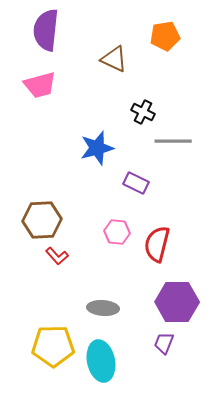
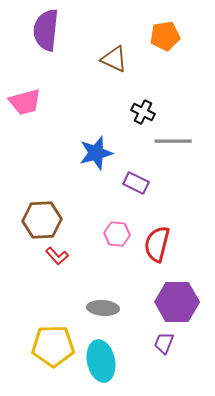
pink trapezoid: moved 15 px left, 17 px down
blue star: moved 1 px left, 5 px down
pink hexagon: moved 2 px down
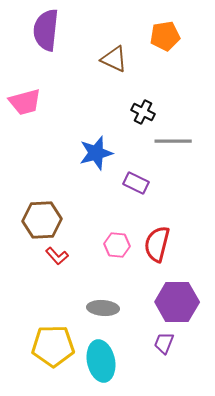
pink hexagon: moved 11 px down
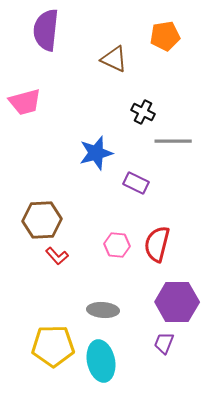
gray ellipse: moved 2 px down
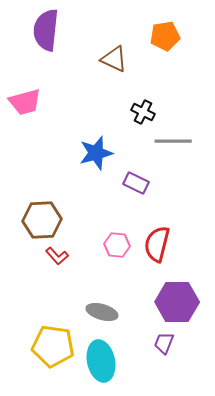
gray ellipse: moved 1 px left, 2 px down; rotated 12 degrees clockwise
yellow pentagon: rotated 9 degrees clockwise
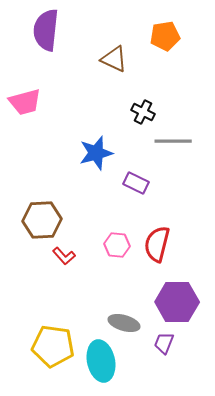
red L-shape: moved 7 px right
gray ellipse: moved 22 px right, 11 px down
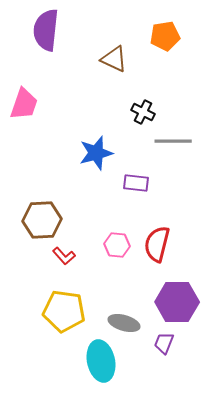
pink trapezoid: moved 1 px left, 2 px down; rotated 56 degrees counterclockwise
purple rectangle: rotated 20 degrees counterclockwise
yellow pentagon: moved 11 px right, 35 px up
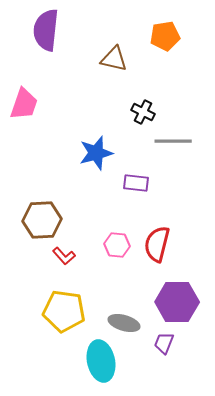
brown triangle: rotated 12 degrees counterclockwise
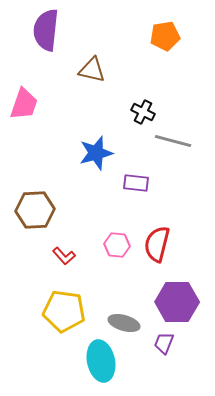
brown triangle: moved 22 px left, 11 px down
gray line: rotated 15 degrees clockwise
brown hexagon: moved 7 px left, 10 px up
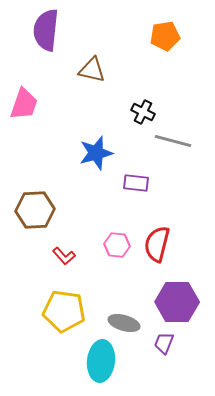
cyan ellipse: rotated 18 degrees clockwise
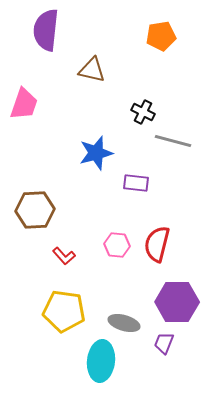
orange pentagon: moved 4 px left
